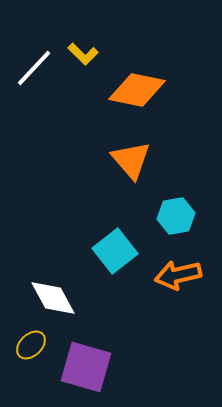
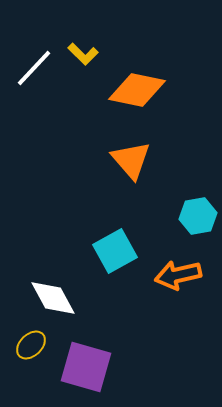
cyan hexagon: moved 22 px right
cyan square: rotated 9 degrees clockwise
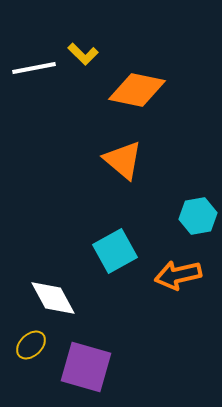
white line: rotated 36 degrees clockwise
orange triangle: moved 8 px left; rotated 9 degrees counterclockwise
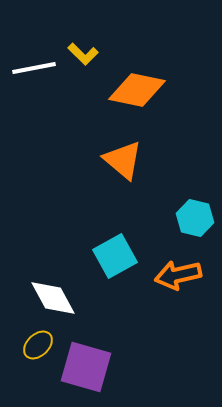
cyan hexagon: moved 3 px left, 2 px down; rotated 24 degrees clockwise
cyan square: moved 5 px down
yellow ellipse: moved 7 px right
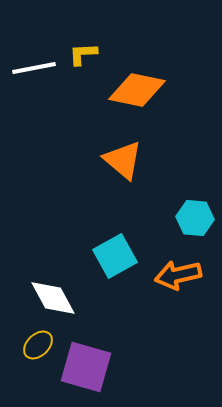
yellow L-shape: rotated 132 degrees clockwise
cyan hexagon: rotated 9 degrees counterclockwise
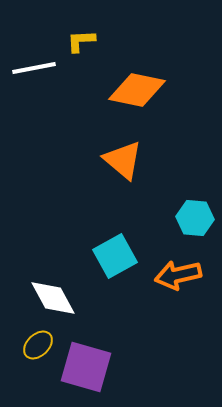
yellow L-shape: moved 2 px left, 13 px up
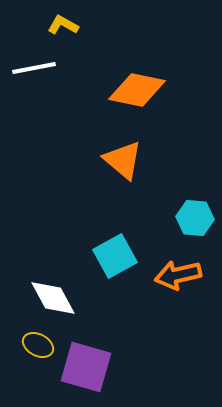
yellow L-shape: moved 18 px left, 16 px up; rotated 32 degrees clockwise
yellow ellipse: rotated 72 degrees clockwise
